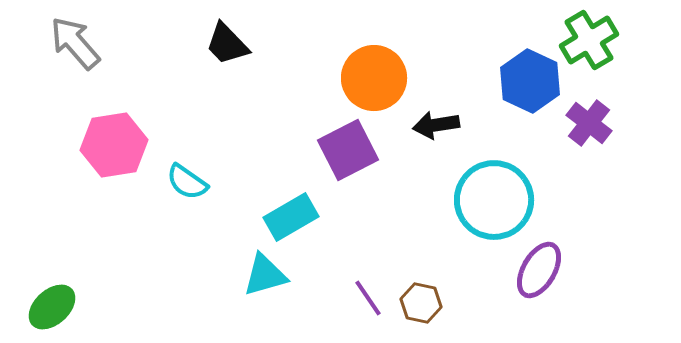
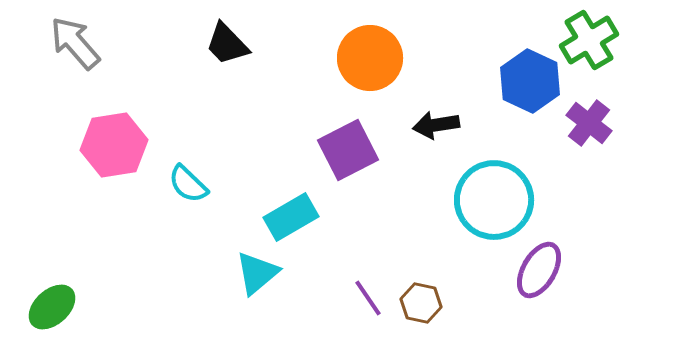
orange circle: moved 4 px left, 20 px up
cyan semicircle: moved 1 px right, 2 px down; rotated 9 degrees clockwise
cyan triangle: moved 8 px left, 2 px up; rotated 24 degrees counterclockwise
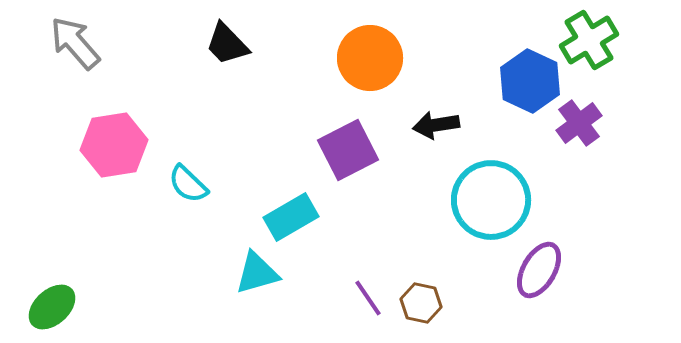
purple cross: moved 10 px left; rotated 15 degrees clockwise
cyan circle: moved 3 px left
cyan triangle: rotated 24 degrees clockwise
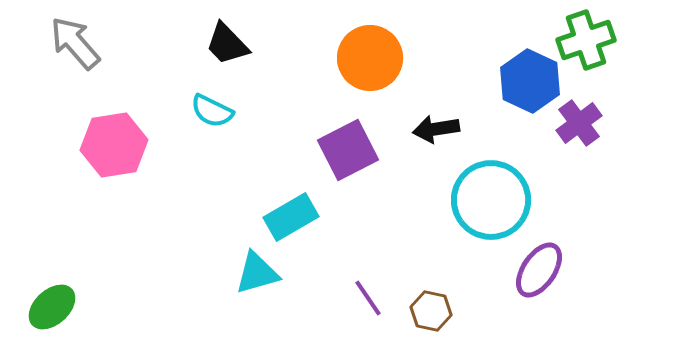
green cross: moved 3 px left; rotated 12 degrees clockwise
black arrow: moved 4 px down
cyan semicircle: moved 24 px right, 73 px up; rotated 18 degrees counterclockwise
purple ellipse: rotated 4 degrees clockwise
brown hexagon: moved 10 px right, 8 px down
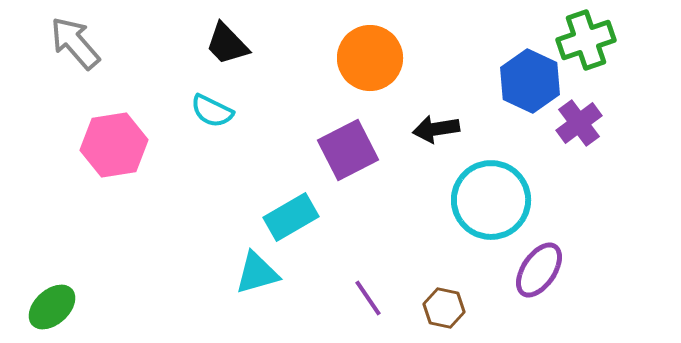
brown hexagon: moved 13 px right, 3 px up
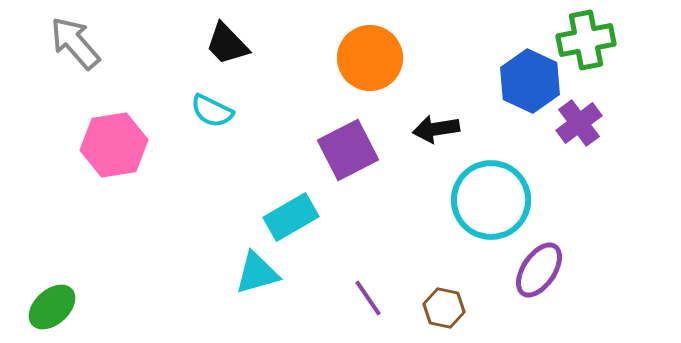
green cross: rotated 8 degrees clockwise
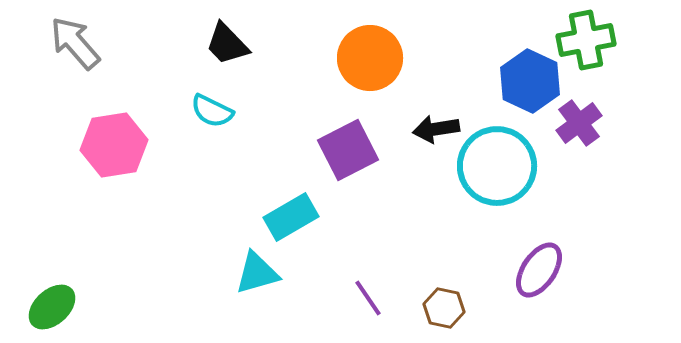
cyan circle: moved 6 px right, 34 px up
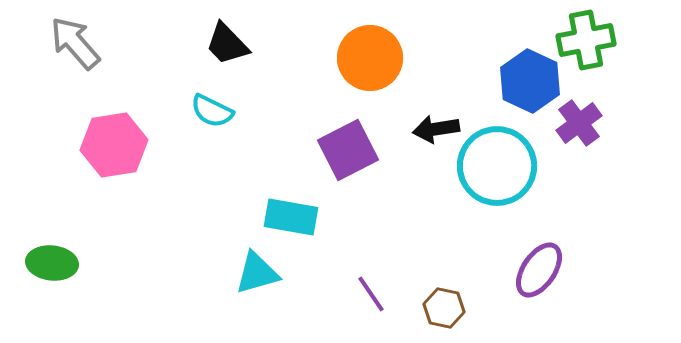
cyan rectangle: rotated 40 degrees clockwise
purple line: moved 3 px right, 4 px up
green ellipse: moved 44 px up; rotated 48 degrees clockwise
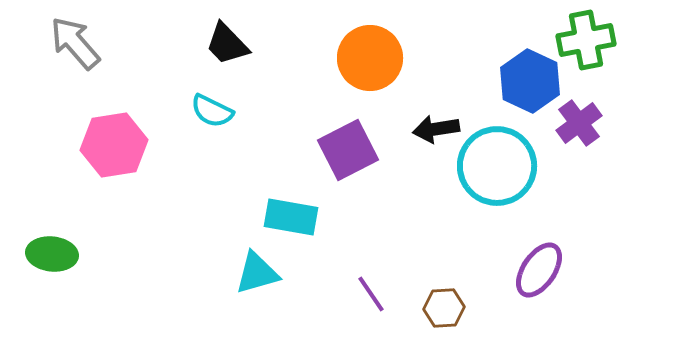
green ellipse: moved 9 px up
brown hexagon: rotated 15 degrees counterclockwise
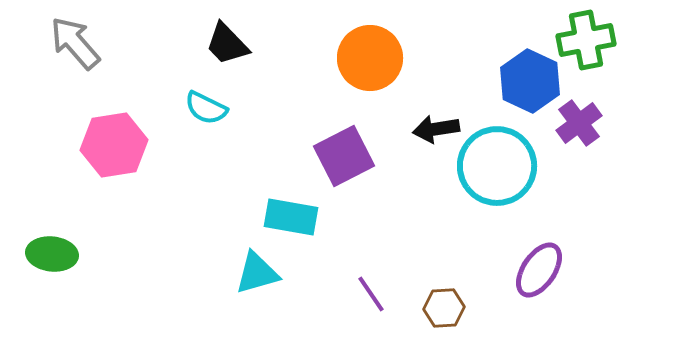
cyan semicircle: moved 6 px left, 3 px up
purple square: moved 4 px left, 6 px down
